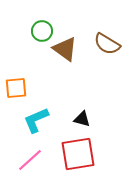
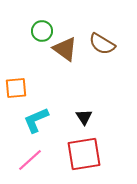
brown semicircle: moved 5 px left
black triangle: moved 2 px right, 2 px up; rotated 42 degrees clockwise
red square: moved 6 px right
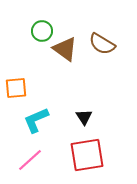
red square: moved 3 px right, 1 px down
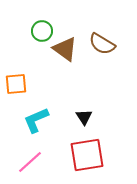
orange square: moved 4 px up
pink line: moved 2 px down
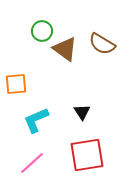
black triangle: moved 2 px left, 5 px up
pink line: moved 2 px right, 1 px down
